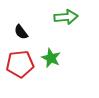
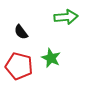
red pentagon: moved 1 px left, 2 px down; rotated 20 degrees clockwise
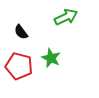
green arrow: rotated 20 degrees counterclockwise
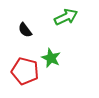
black semicircle: moved 4 px right, 2 px up
red pentagon: moved 6 px right, 5 px down
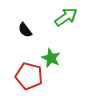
green arrow: rotated 10 degrees counterclockwise
red pentagon: moved 4 px right, 5 px down
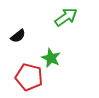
black semicircle: moved 7 px left, 6 px down; rotated 91 degrees counterclockwise
red pentagon: moved 1 px down
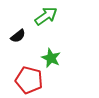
green arrow: moved 20 px left, 1 px up
red pentagon: moved 3 px down
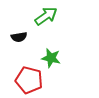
black semicircle: moved 1 px right, 1 px down; rotated 28 degrees clockwise
green star: rotated 12 degrees counterclockwise
